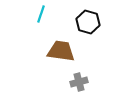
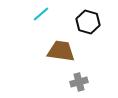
cyan line: rotated 30 degrees clockwise
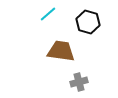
cyan line: moved 7 px right
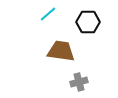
black hexagon: rotated 15 degrees counterclockwise
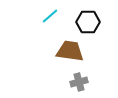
cyan line: moved 2 px right, 2 px down
brown trapezoid: moved 9 px right
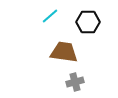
brown trapezoid: moved 6 px left, 1 px down
gray cross: moved 4 px left
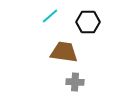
gray cross: rotated 18 degrees clockwise
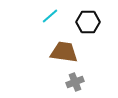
gray cross: rotated 24 degrees counterclockwise
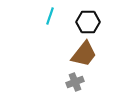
cyan line: rotated 30 degrees counterclockwise
brown trapezoid: moved 20 px right, 2 px down; rotated 120 degrees clockwise
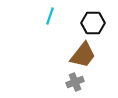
black hexagon: moved 5 px right, 1 px down
brown trapezoid: moved 1 px left, 1 px down
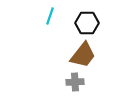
black hexagon: moved 6 px left
gray cross: rotated 18 degrees clockwise
